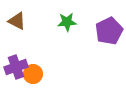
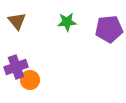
brown triangle: rotated 24 degrees clockwise
purple pentagon: moved 2 px up; rotated 20 degrees clockwise
orange circle: moved 3 px left, 6 px down
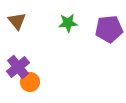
green star: moved 1 px right, 1 px down
purple cross: moved 2 px right; rotated 20 degrees counterclockwise
orange circle: moved 2 px down
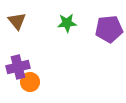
green star: moved 1 px left
purple cross: rotated 25 degrees clockwise
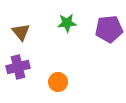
brown triangle: moved 4 px right, 11 px down
orange circle: moved 28 px right
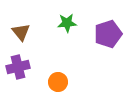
purple pentagon: moved 1 px left, 5 px down; rotated 12 degrees counterclockwise
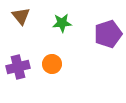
green star: moved 5 px left
brown triangle: moved 16 px up
orange circle: moved 6 px left, 18 px up
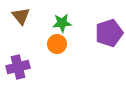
purple pentagon: moved 1 px right, 1 px up
orange circle: moved 5 px right, 20 px up
